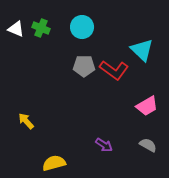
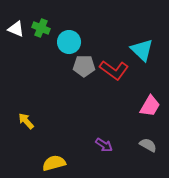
cyan circle: moved 13 px left, 15 px down
pink trapezoid: moved 3 px right; rotated 30 degrees counterclockwise
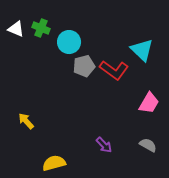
gray pentagon: rotated 15 degrees counterclockwise
pink trapezoid: moved 1 px left, 3 px up
purple arrow: rotated 12 degrees clockwise
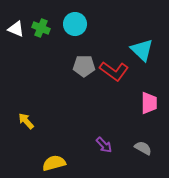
cyan circle: moved 6 px right, 18 px up
gray pentagon: rotated 15 degrees clockwise
red L-shape: moved 1 px down
pink trapezoid: rotated 30 degrees counterclockwise
gray semicircle: moved 5 px left, 3 px down
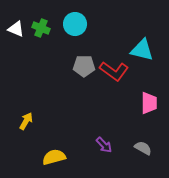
cyan triangle: rotated 30 degrees counterclockwise
yellow arrow: rotated 72 degrees clockwise
yellow semicircle: moved 6 px up
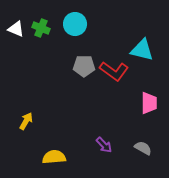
yellow semicircle: rotated 10 degrees clockwise
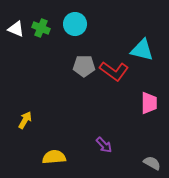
yellow arrow: moved 1 px left, 1 px up
gray semicircle: moved 9 px right, 15 px down
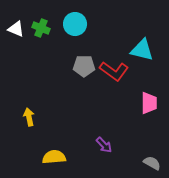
yellow arrow: moved 4 px right, 3 px up; rotated 42 degrees counterclockwise
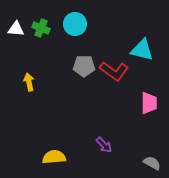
white triangle: rotated 18 degrees counterclockwise
yellow arrow: moved 35 px up
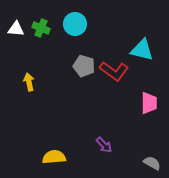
gray pentagon: rotated 15 degrees clockwise
